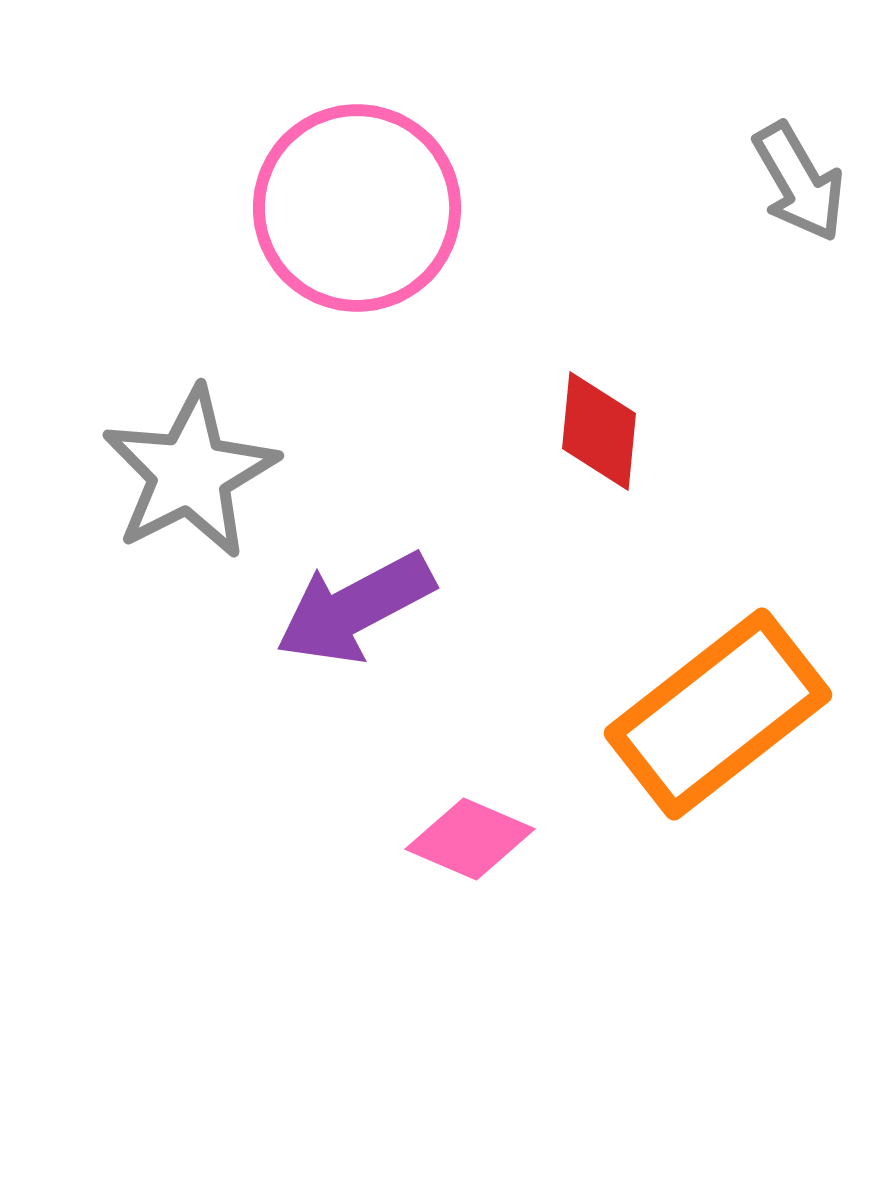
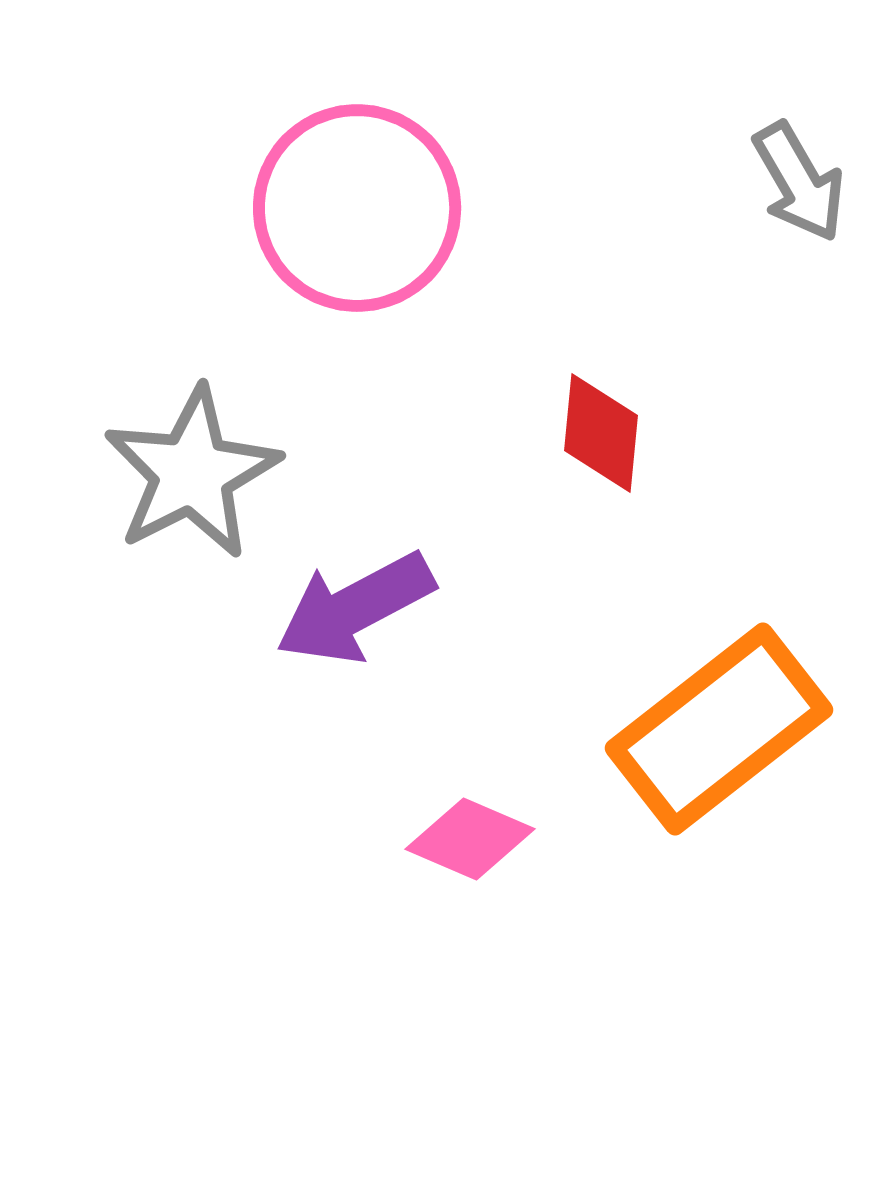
red diamond: moved 2 px right, 2 px down
gray star: moved 2 px right
orange rectangle: moved 1 px right, 15 px down
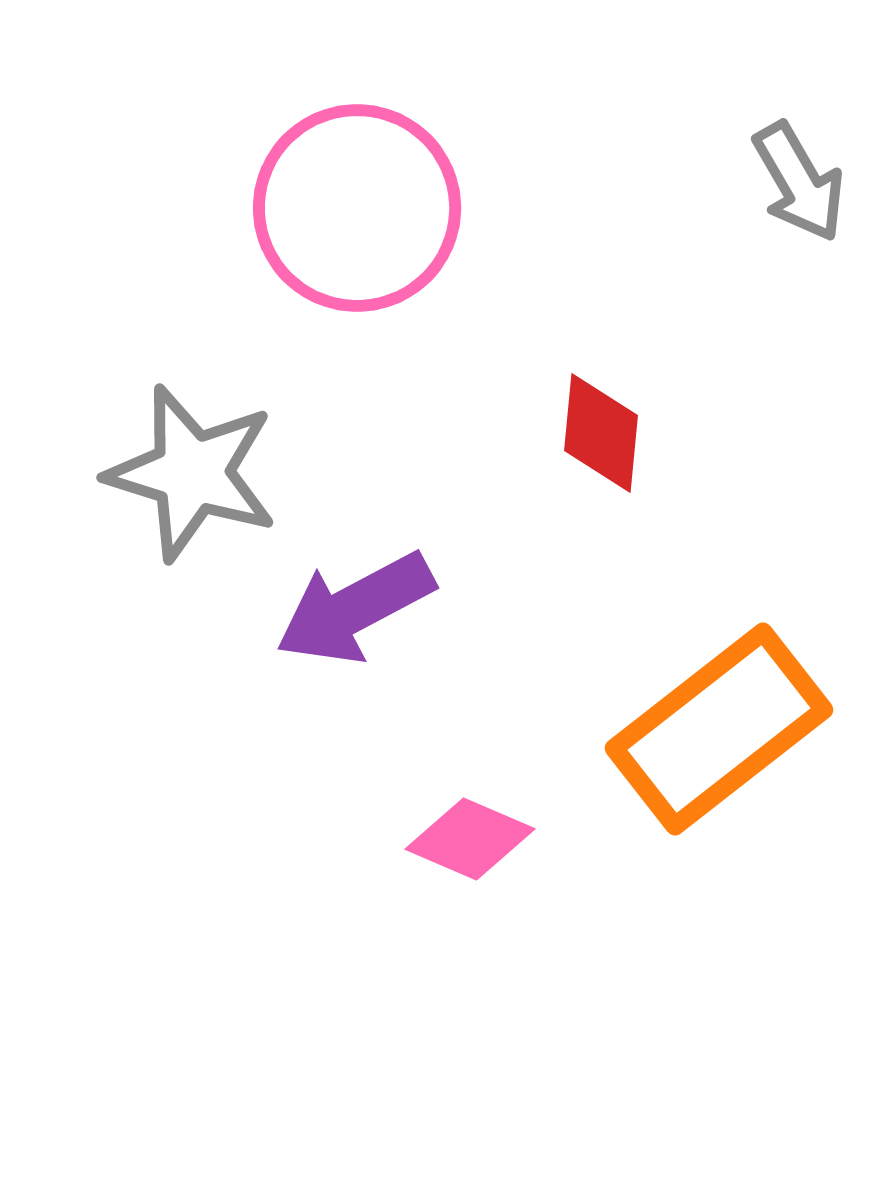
gray star: rotated 28 degrees counterclockwise
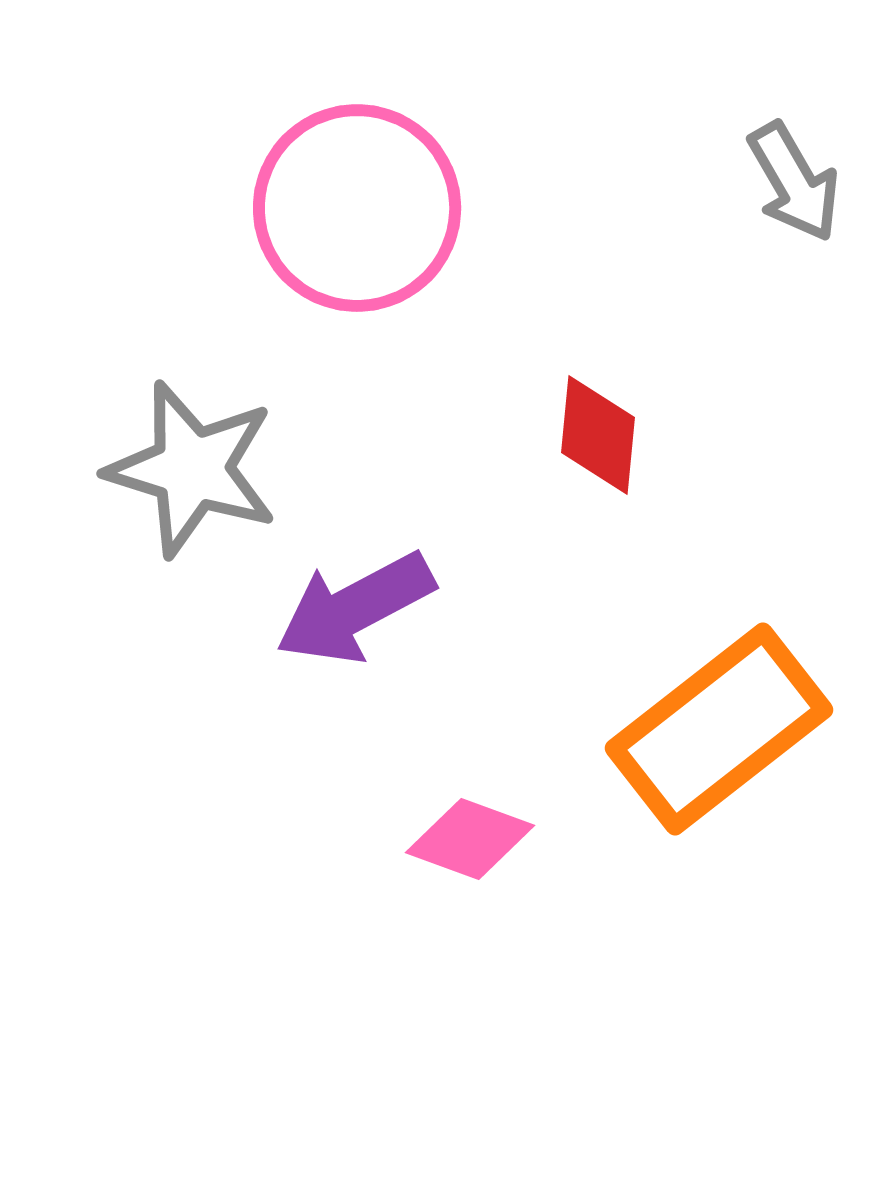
gray arrow: moved 5 px left
red diamond: moved 3 px left, 2 px down
gray star: moved 4 px up
pink diamond: rotated 3 degrees counterclockwise
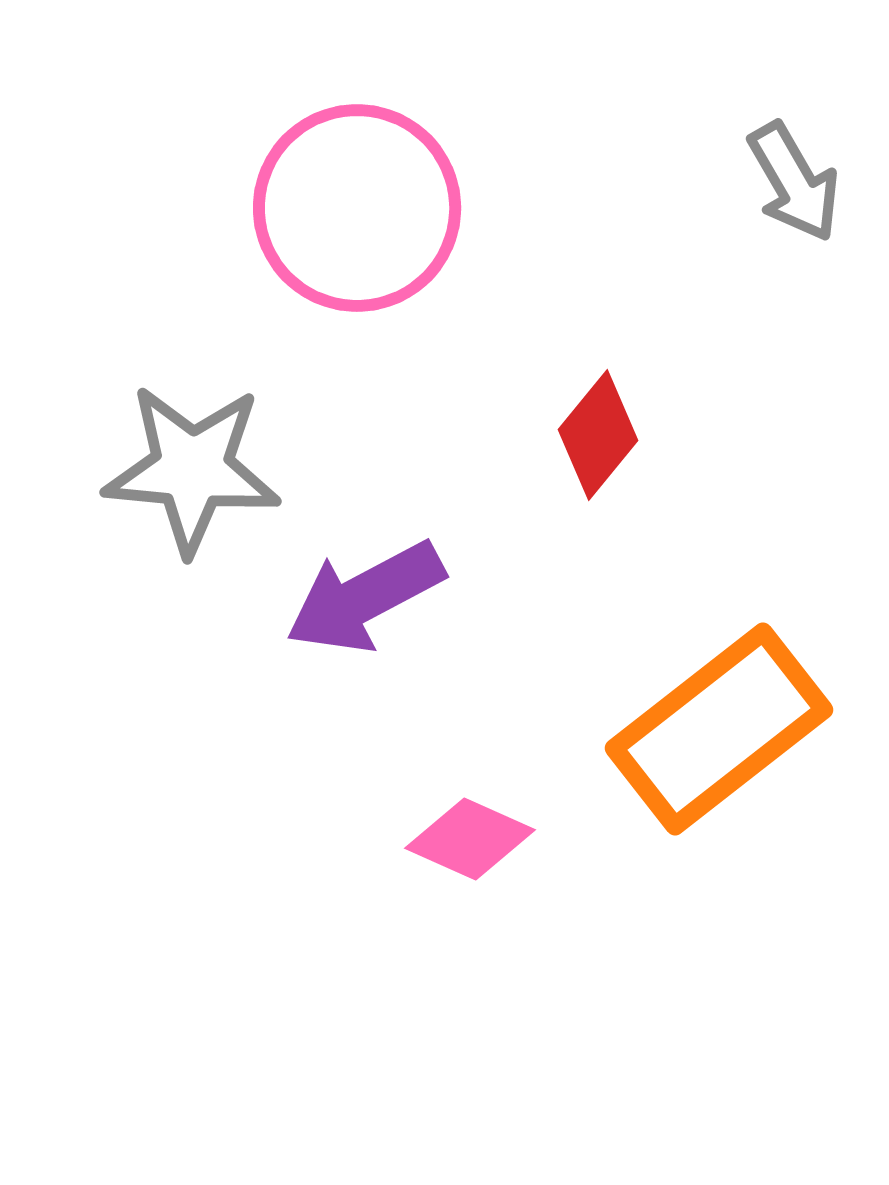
red diamond: rotated 34 degrees clockwise
gray star: rotated 12 degrees counterclockwise
purple arrow: moved 10 px right, 11 px up
pink diamond: rotated 4 degrees clockwise
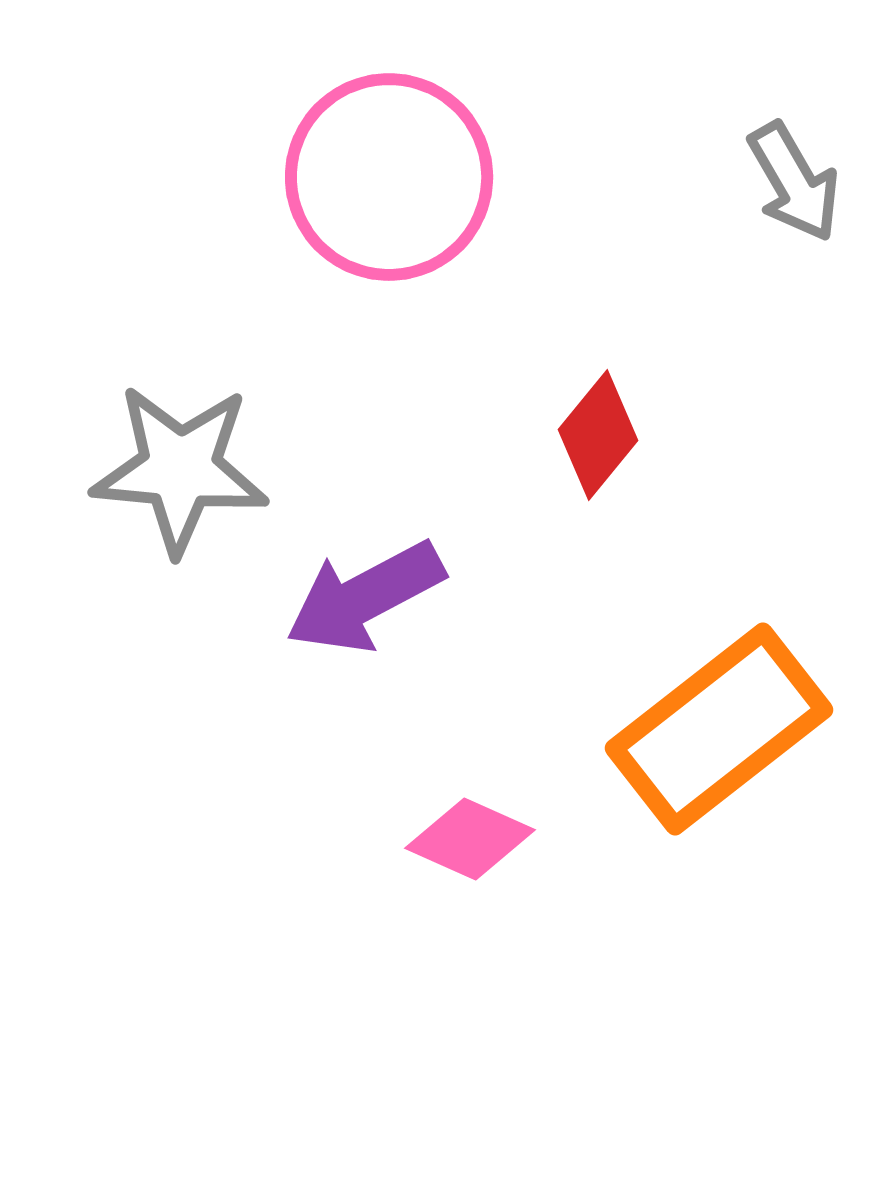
pink circle: moved 32 px right, 31 px up
gray star: moved 12 px left
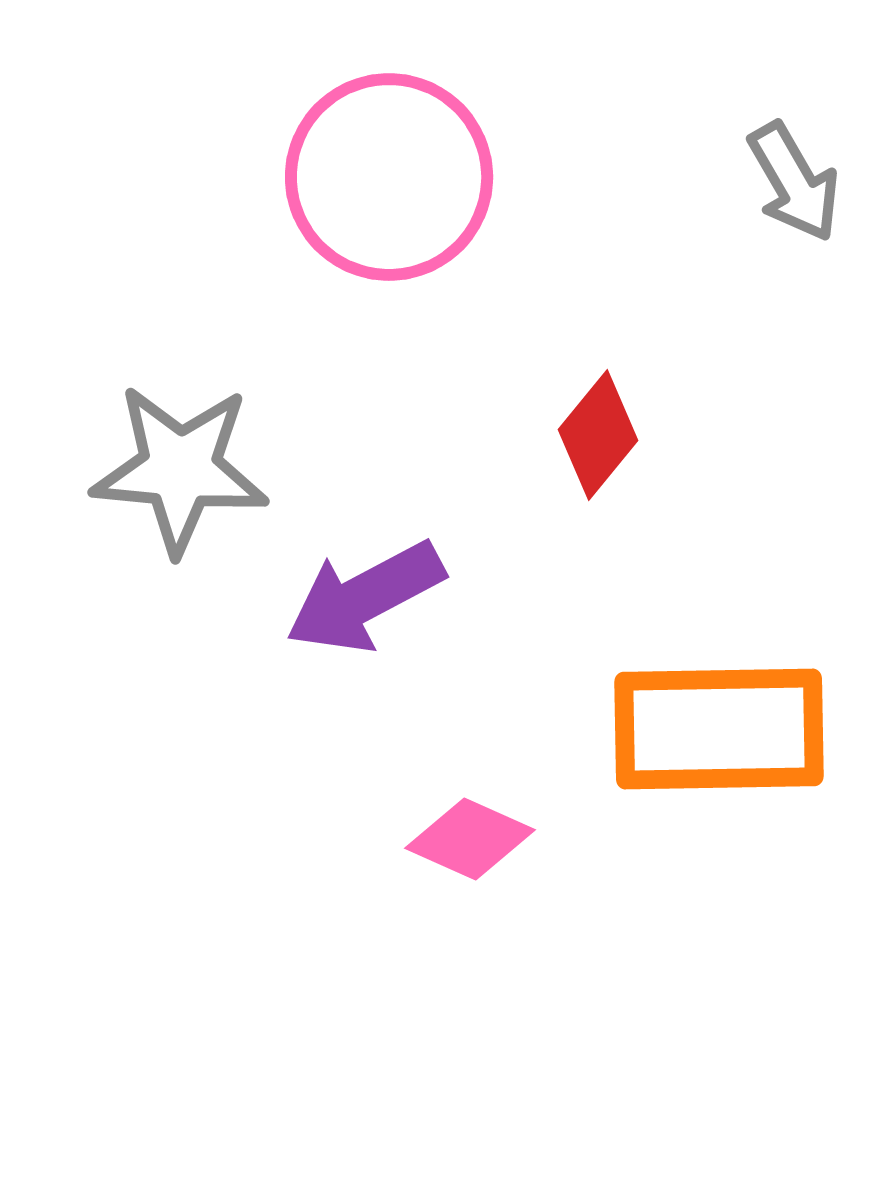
orange rectangle: rotated 37 degrees clockwise
